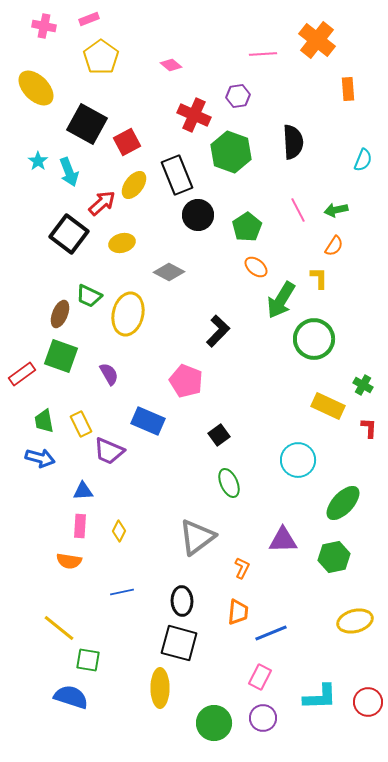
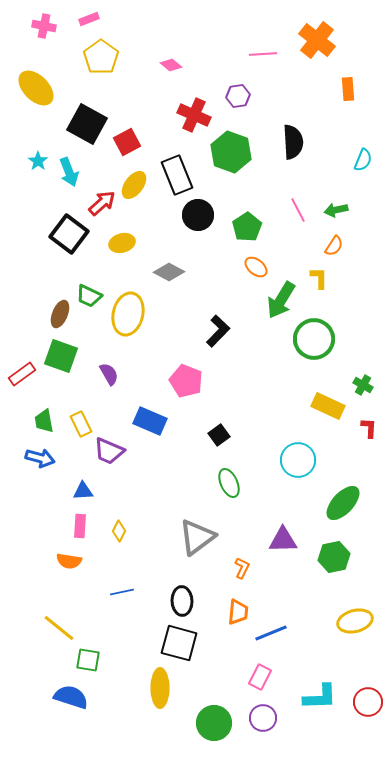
blue rectangle at (148, 421): moved 2 px right
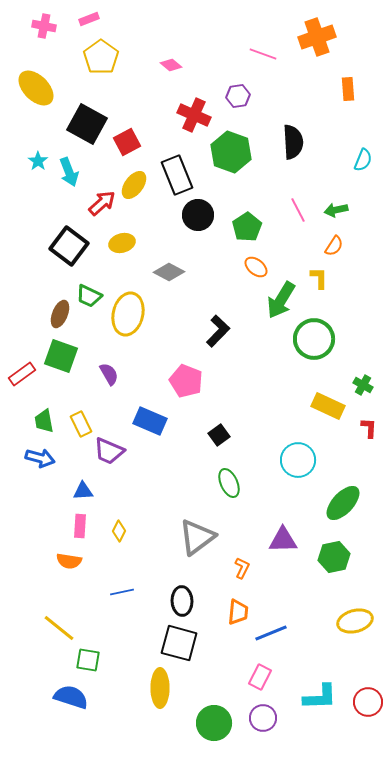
orange cross at (317, 40): moved 3 px up; rotated 33 degrees clockwise
pink line at (263, 54): rotated 24 degrees clockwise
black square at (69, 234): moved 12 px down
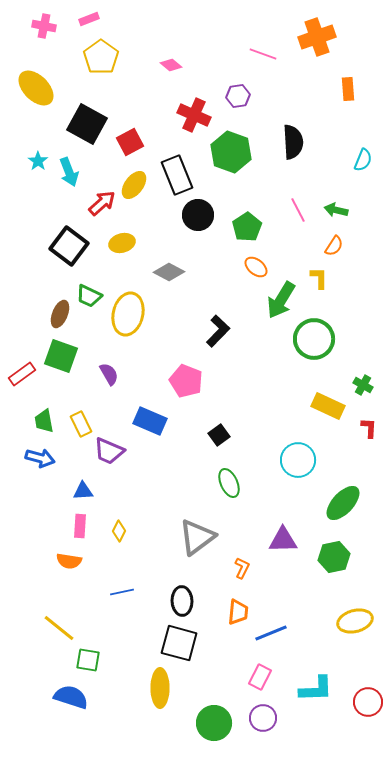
red square at (127, 142): moved 3 px right
green arrow at (336, 210): rotated 25 degrees clockwise
cyan L-shape at (320, 697): moved 4 px left, 8 px up
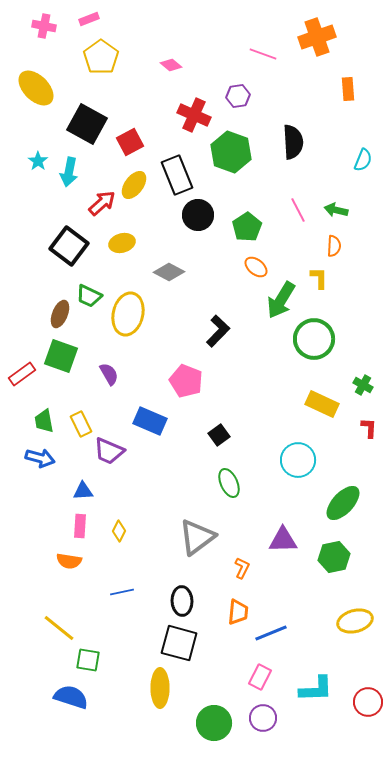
cyan arrow at (69, 172): rotated 32 degrees clockwise
orange semicircle at (334, 246): rotated 30 degrees counterclockwise
yellow rectangle at (328, 406): moved 6 px left, 2 px up
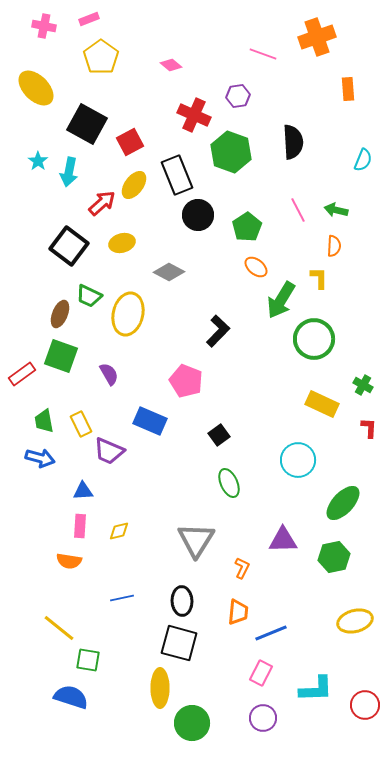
yellow diamond at (119, 531): rotated 50 degrees clockwise
gray triangle at (197, 537): moved 1 px left, 3 px down; rotated 21 degrees counterclockwise
blue line at (122, 592): moved 6 px down
pink rectangle at (260, 677): moved 1 px right, 4 px up
red circle at (368, 702): moved 3 px left, 3 px down
green circle at (214, 723): moved 22 px left
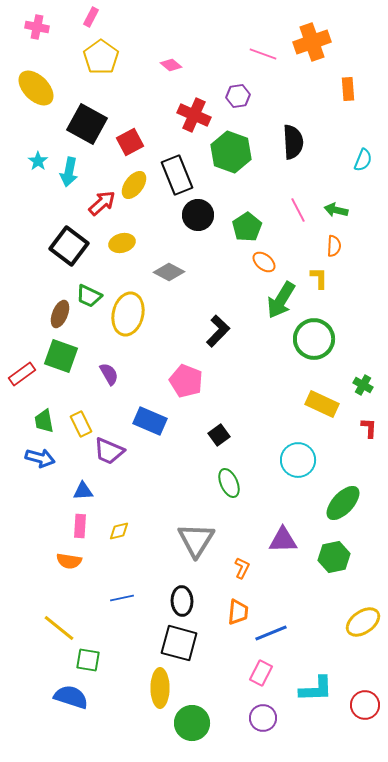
pink rectangle at (89, 19): moved 2 px right, 2 px up; rotated 42 degrees counterclockwise
pink cross at (44, 26): moved 7 px left, 1 px down
orange cross at (317, 37): moved 5 px left, 5 px down
orange ellipse at (256, 267): moved 8 px right, 5 px up
yellow ellipse at (355, 621): moved 8 px right, 1 px down; rotated 20 degrees counterclockwise
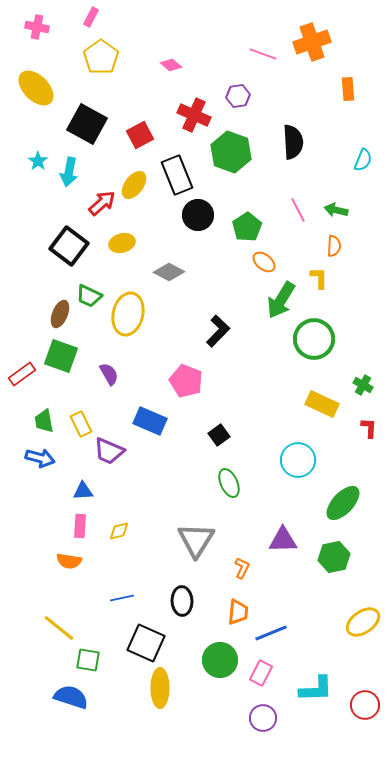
red square at (130, 142): moved 10 px right, 7 px up
black square at (179, 643): moved 33 px left; rotated 9 degrees clockwise
green circle at (192, 723): moved 28 px right, 63 px up
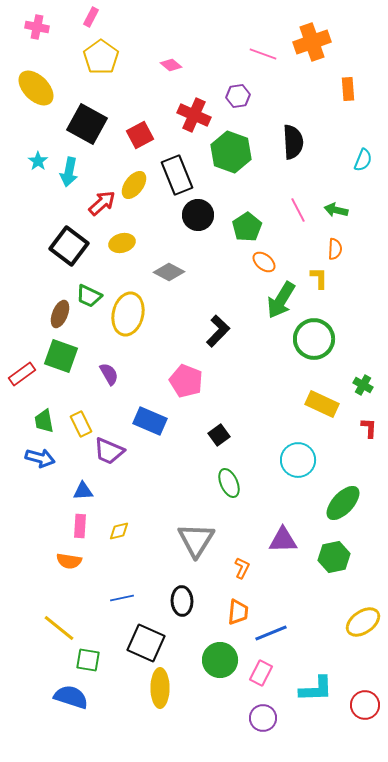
orange semicircle at (334, 246): moved 1 px right, 3 px down
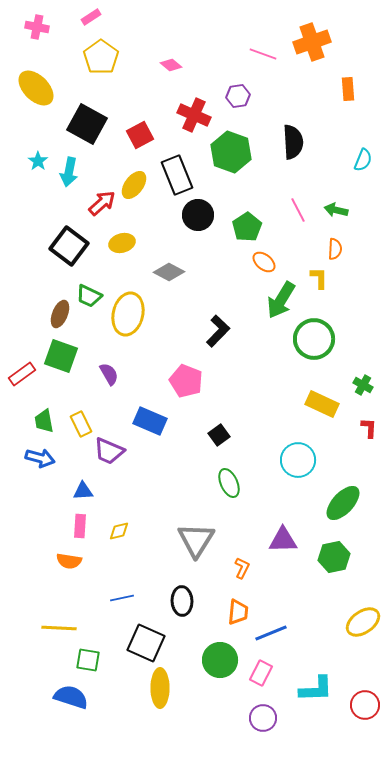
pink rectangle at (91, 17): rotated 30 degrees clockwise
yellow line at (59, 628): rotated 36 degrees counterclockwise
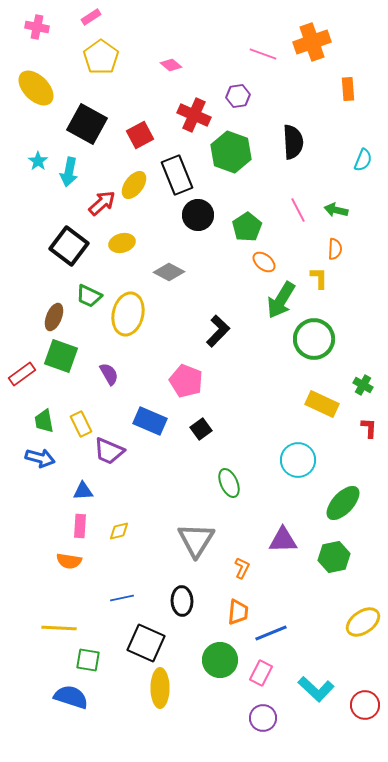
brown ellipse at (60, 314): moved 6 px left, 3 px down
black square at (219, 435): moved 18 px left, 6 px up
cyan L-shape at (316, 689): rotated 45 degrees clockwise
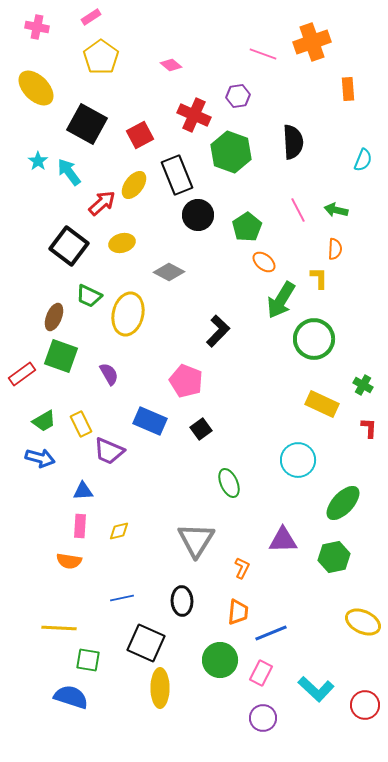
cyan arrow at (69, 172): rotated 132 degrees clockwise
green trapezoid at (44, 421): rotated 110 degrees counterclockwise
yellow ellipse at (363, 622): rotated 60 degrees clockwise
